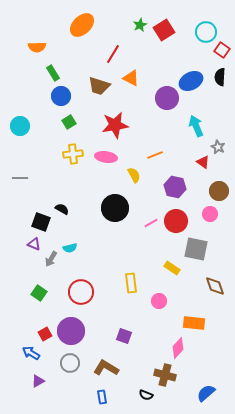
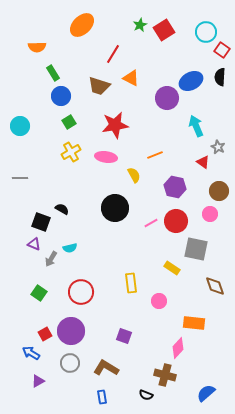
yellow cross at (73, 154): moved 2 px left, 2 px up; rotated 24 degrees counterclockwise
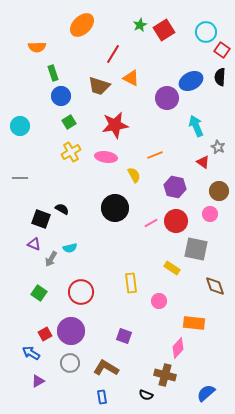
green rectangle at (53, 73): rotated 14 degrees clockwise
black square at (41, 222): moved 3 px up
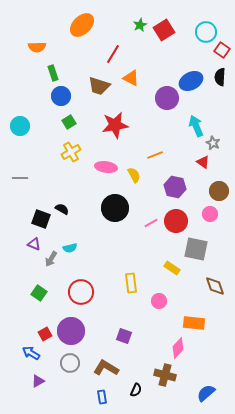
gray star at (218, 147): moved 5 px left, 4 px up
pink ellipse at (106, 157): moved 10 px down
black semicircle at (146, 395): moved 10 px left, 5 px up; rotated 88 degrees counterclockwise
